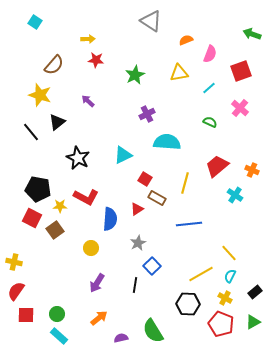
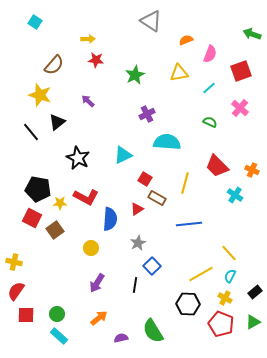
red trapezoid at (217, 166): rotated 95 degrees counterclockwise
yellow star at (60, 206): moved 3 px up
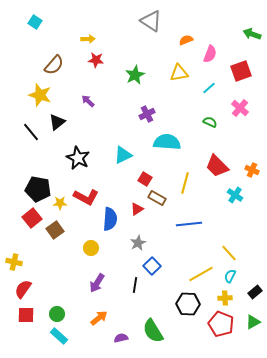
red square at (32, 218): rotated 24 degrees clockwise
red semicircle at (16, 291): moved 7 px right, 2 px up
yellow cross at (225, 298): rotated 32 degrees counterclockwise
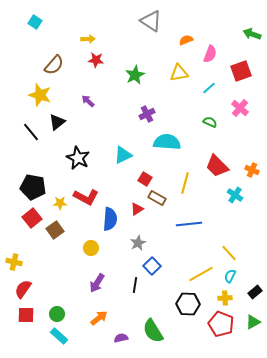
black pentagon at (38, 189): moved 5 px left, 2 px up
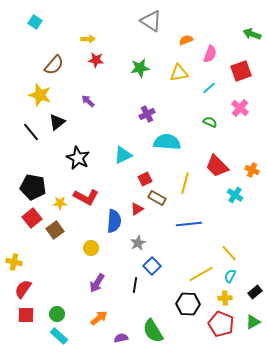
green star at (135, 75): moved 5 px right, 7 px up; rotated 18 degrees clockwise
red square at (145, 179): rotated 32 degrees clockwise
blue semicircle at (110, 219): moved 4 px right, 2 px down
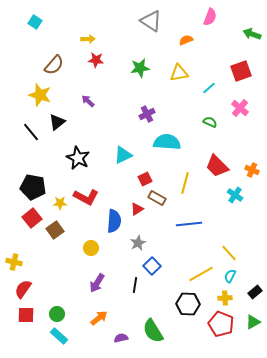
pink semicircle at (210, 54): moved 37 px up
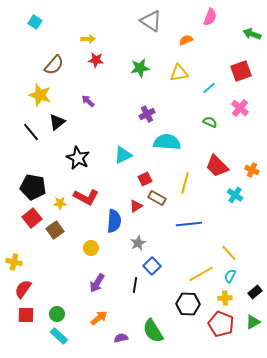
red triangle at (137, 209): moved 1 px left, 3 px up
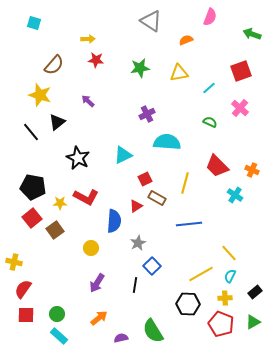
cyan square at (35, 22): moved 1 px left, 1 px down; rotated 16 degrees counterclockwise
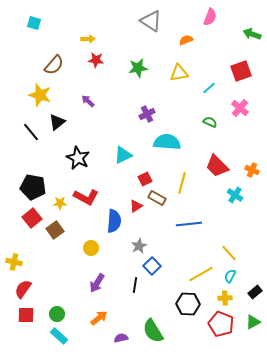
green star at (140, 68): moved 2 px left
yellow line at (185, 183): moved 3 px left
gray star at (138, 243): moved 1 px right, 3 px down
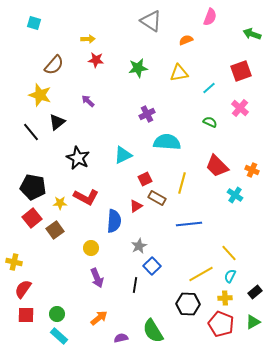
purple arrow at (97, 283): moved 5 px up; rotated 54 degrees counterclockwise
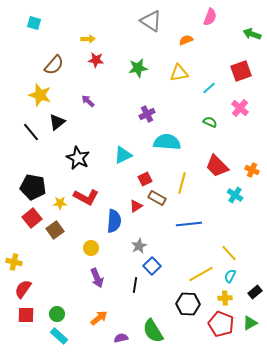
green triangle at (253, 322): moved 3 px left, 1 px down
